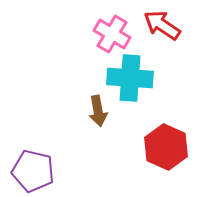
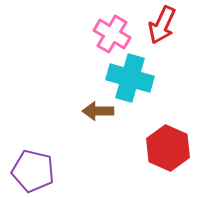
red arrow: rotated 99 degrees counterclockwise
cyan cross: rotated 12 degrees clockwise
brown arrow: rotated 100 degrees clockwise
red hexagon: moved 2 px right, 1 px down
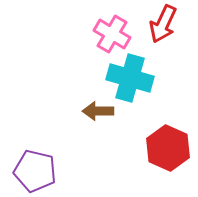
red arrow: moved 1 px right, 1 px up
purple pentagon: moved 2 px right
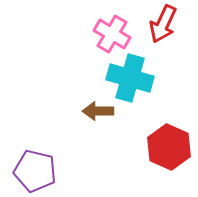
red hexagon: moved 1 px right, 1 px up
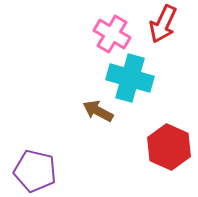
brown arrow: rotated 28 degrees clockwise
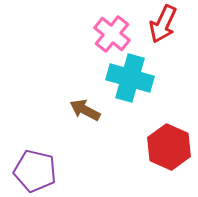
pink cross: rotated 9 degrees clockwise
brown arrow: moved 13 px left, 1 px up
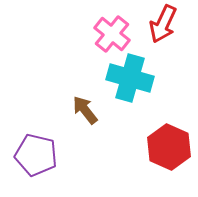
brown arrow: rotated 24 degrees clockwise
purple pentagon: moved 1 px right, 16 px up
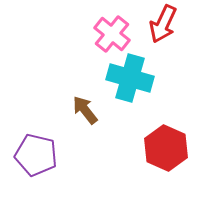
red hexagon: moved 3 px left, 1 px down
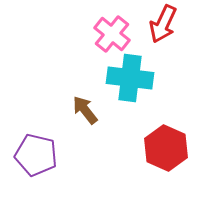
cyan cross: rotated 9 degrees counterclockwise
